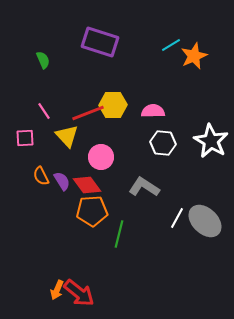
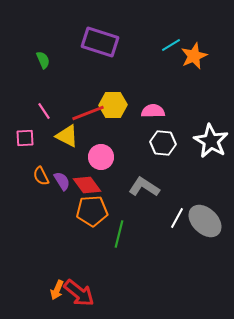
yellow triangle: rotated 20 degrees counterclockwise
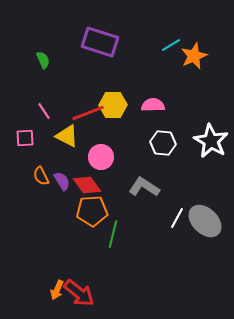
pink semicircle: moved 6 px up
green line: moved 6 px left
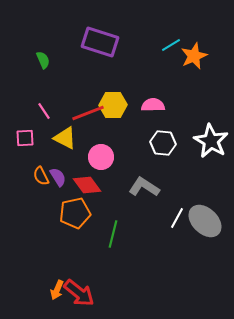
yellow triangle: moved 2 px left, 2 px down
purple semicircle: moved 4 px left, 4 px up
orange pentagon: moved 17 px left, 2 px down; rotated 8 degrees counterclockwise
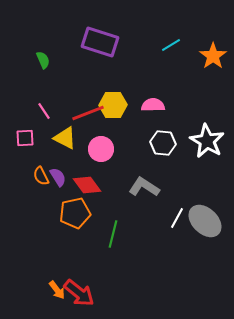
orange star: moved 19 px right; rotated 12 degrees counterclockwise
white star: moved 4 px left
pink circle: moved 8 px up
orange arrow: rotated 60 degrees counterclockwise
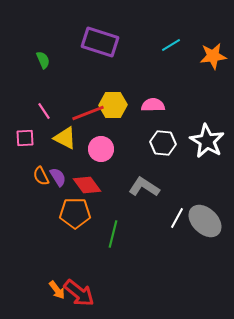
orange star: rotated 28 degrees clockwise
orange pentagon: rotated 12 degrees clockwise
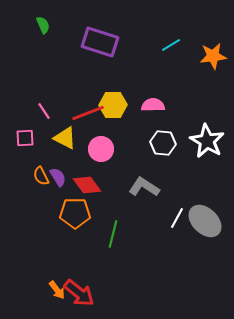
green semicircle: moved 35 px up
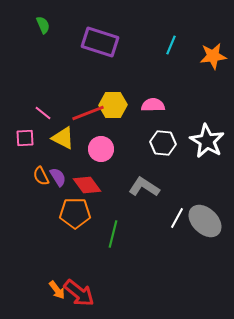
cyan line: rotated 36 degrees counterclockwise
pink line: moved 1 px left, 2 px down; rotated 18 degrees counterclockwise
yellow triangle: moved 2 px left
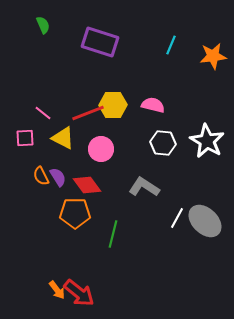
pink semicircle: rotated 15 degrees clockwise
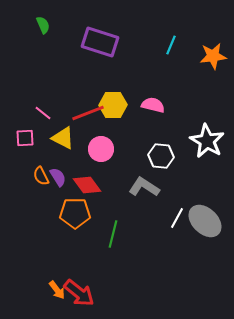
white hexagon: moved 2 px left, 13 px down
